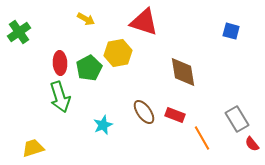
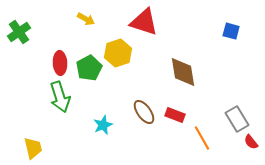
yellow hexagon: rotated 8 degrees counterclockwise
red semicircle: moved 1 px left, 2 px up
yellow trapezoid: rotated 95 degrees clockwise
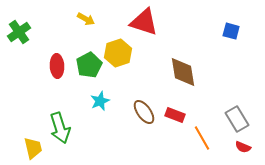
red ellipse: moved 3 px left, 3 px down
green pentagon: moved 3 px up
green arrow: moved 31 px down
cyan star: moved 3 px left, 24 px up
red semicircle: moved 8 px left, 5 px down; rotated 28 degrees counterclockwise
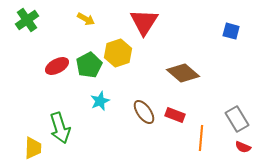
red triangle: rotated 44 degrees clockwise
green cross: moved 8 px right, 12 px up
red ellipse: rotated 65 degrees clockwise
brown diamond: moved 1 px down; rotated 40 degrees counterclockwise
orange line: moved 1 px left; rotated 35 degrees clockwise
yellow trapezoid: rotated 15 degrees clockwise
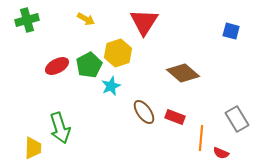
green cross: rotated 20 degrees clockwise
cyan star: moved 11 px right, 15 px up
red rectangle: moved 2 px down
red semicircle: moved 22 px left, 6 px down
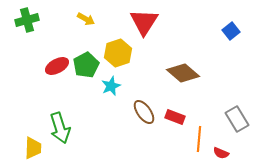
blue square: rotated 36 degrees clockwise
green pentagon: moved 3 px left
orange line: moved 2 px left, 1 px down
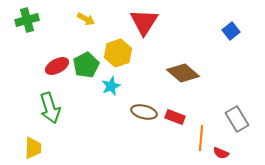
brown ellipse: rotated 40 degrees counterclockwise
green arrow: moved 10 px left, 20 px up
orange line: moved 2 px right, 1 px up
